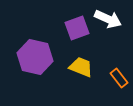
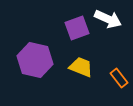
purple hexagon: moved 3 px down
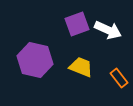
white arrow: moved 11 px down
purple square: moved 4 px up
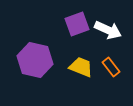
orange rectangle: moved 8 px left, 11 px up
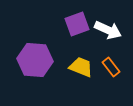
purple hexagon: rotated 8 degrees counterclockwise
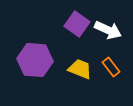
purple square: rotated 35 degrees counterclockwise
yellow trapezoid: moved 1 px left, 2 px down
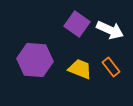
white arrow: moved 2 px right
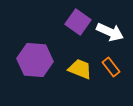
purple square: moved 1 px right, 2 px up
white arrow: moved 2 px down
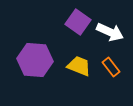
yellow trapezoid: moved 1 px left, 3 px up
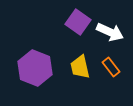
purple hexagon: moved 8 px down; rotated 16 degrees clockwise
yellow trapezoid: moved 1 px right, 1 px down; rotated 125 degrees counterclockwise
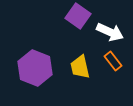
purple square: moved 6 px up
orange rectangle: moved 2 px right, 6 px up
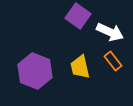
purple hexagon: moved 3 px down
